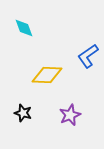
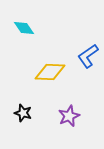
cyan diamond: rotated 15 degrees counterclockwise
yellow diamond: moved 3 px right, 3 px up
purple star: moved 1 px left, 1 px down
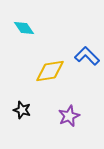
blue L-shape: moved 1 px left; rotated 80 degrees clockwise
yellow diamond: moved 1 px up; rotated 12 degrees counterclockwise
black star: moved 1 px left, 3 px up
